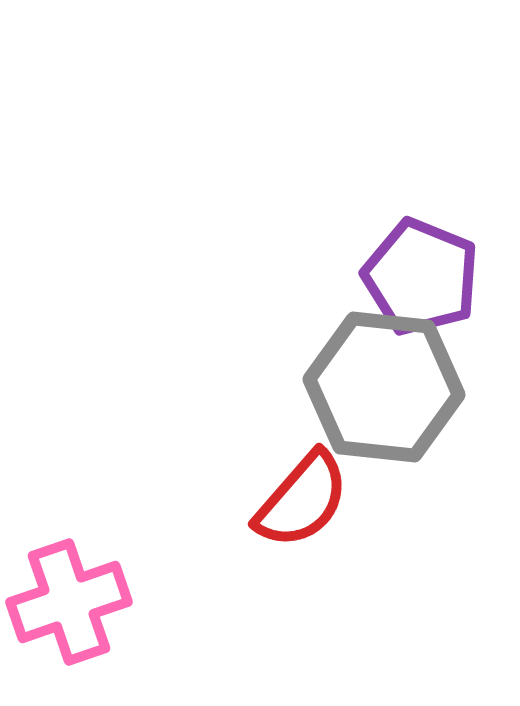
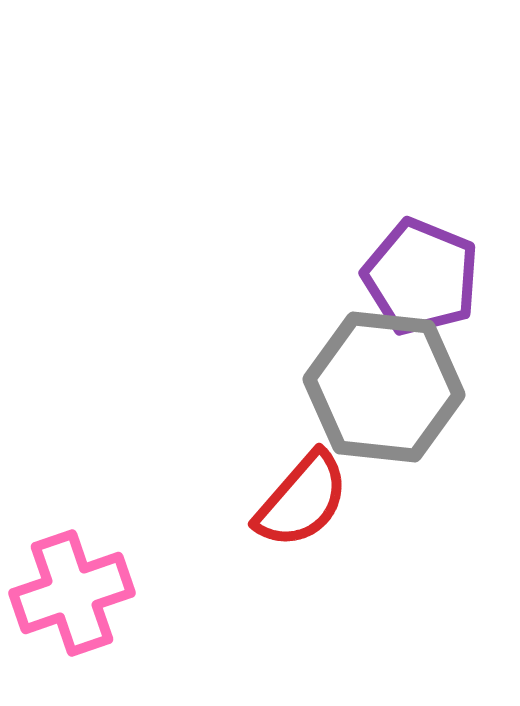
pink cross: moved 3 px right, 9 px up
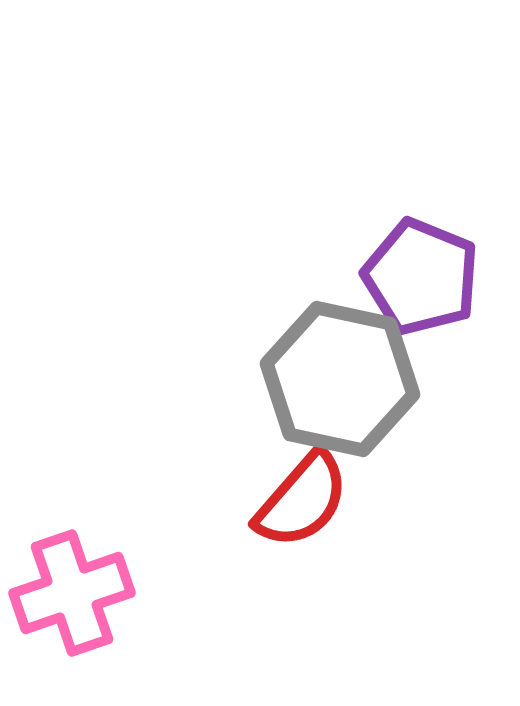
gray hexagon: moved 44 px left, 8 px up; rotated 6 degrees clockwise
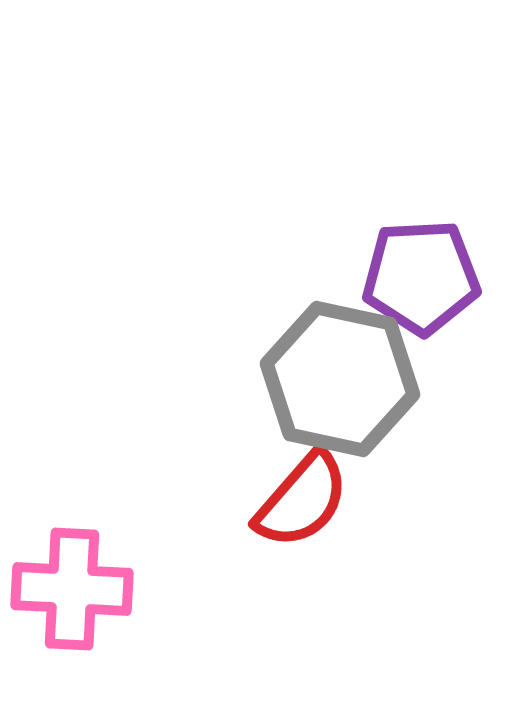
purple pentagon: rotated 25 degrees counterclockwise
pink cross: moved 4 px up; rotated 22 degrees clockwise
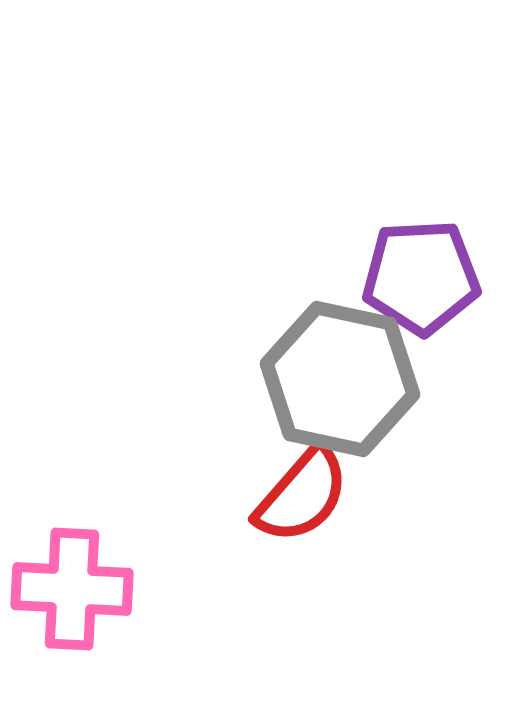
red semicircle: moved 5 px up
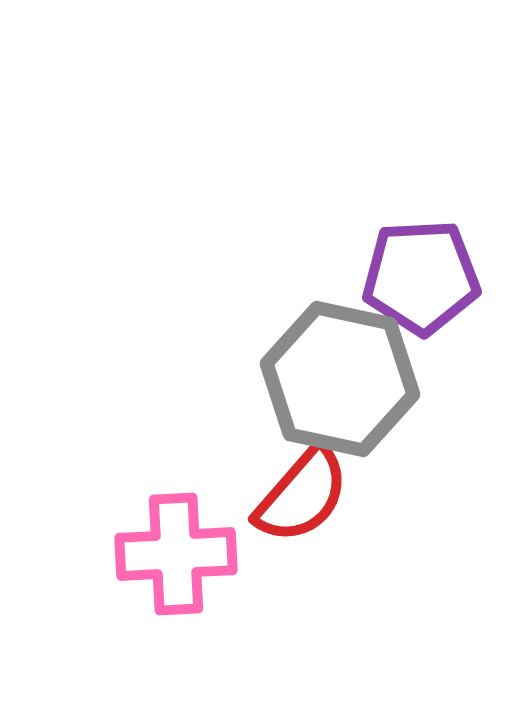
pink cross: moved 104 px right, 35 px up; rotated 6 degrees counterclockwise
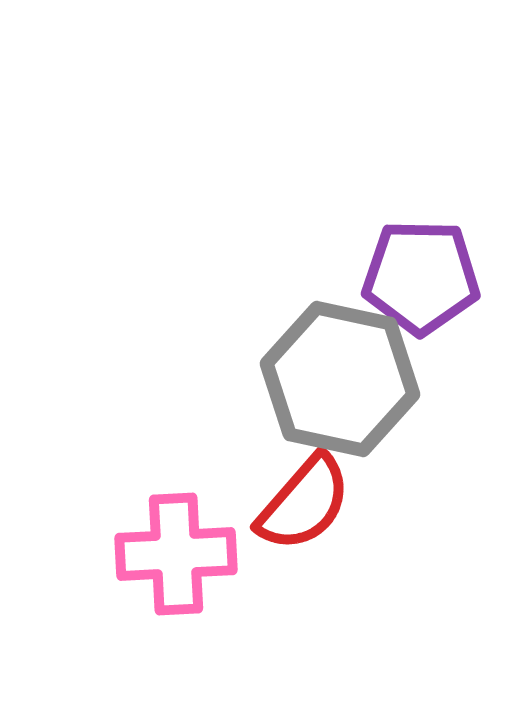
purple pentagon: rotated 4 degrees clockwise
red semicircle: moved 2 px right, 8 px down
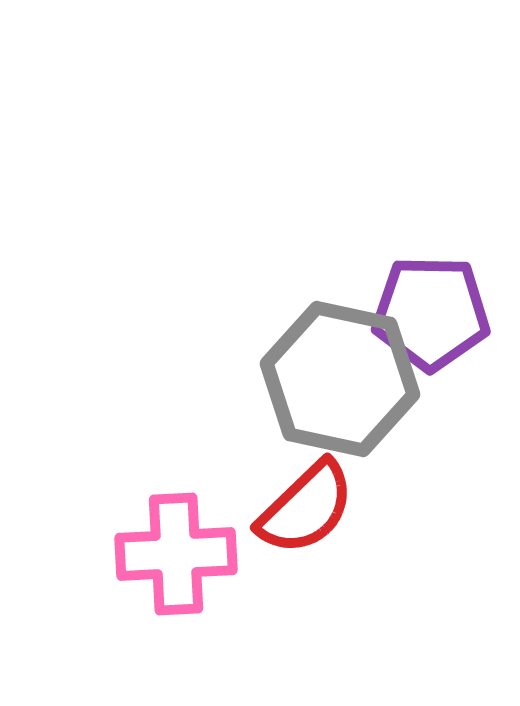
purple pentagon: moved 10 px right, 36 px down
red semicircle: moved 2 px right, 5 px down; rotated 5 degrees clockwise
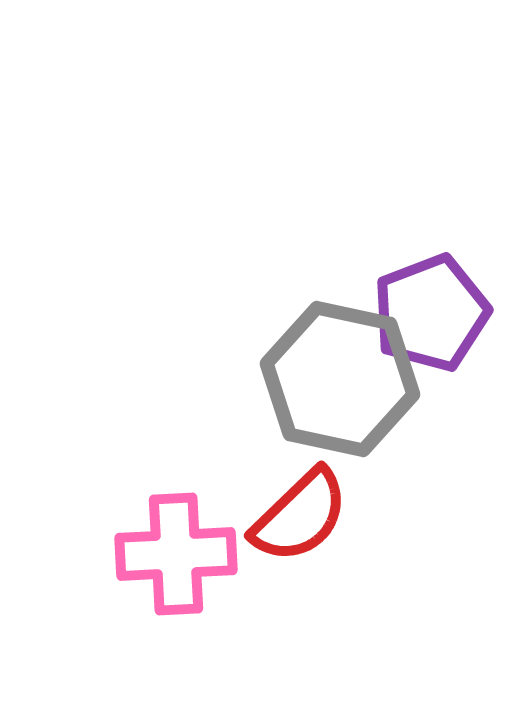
purple pentagon: rotated 22 degrees counterclockwise
red semicircle: moved 6 px left, 8 px down
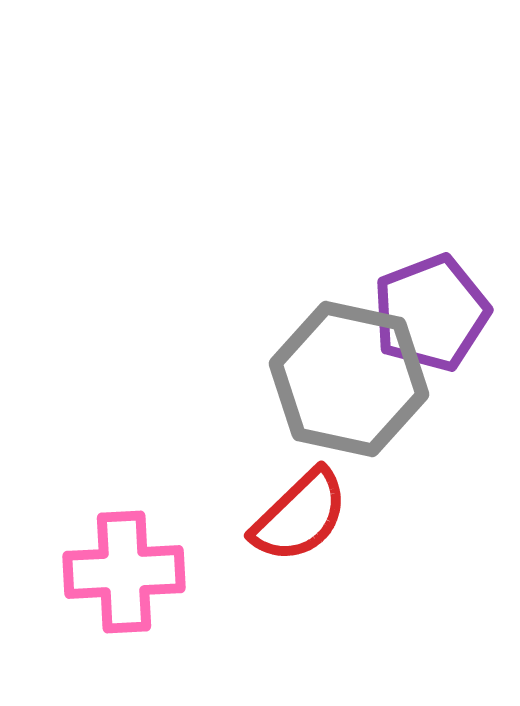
gray hexagon: moved 9 px right
pink cross: moved 52 px left, 18 px down
